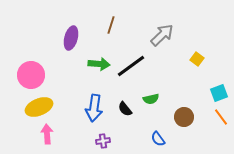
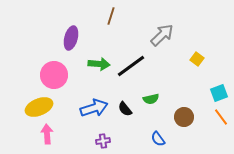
brown line: moved 9 px up
pink circle: moved 23 px right
blue arrow: rotated 116 degrees counterclockwise
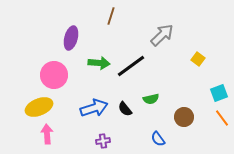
yellow square: moved 1 px right
green arrow: moved 1 px up
orange line: moved 1 px right, 1 px down
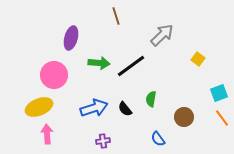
brown line: moved 5 px right; rotated 36 degrees counterclockwise
green semicircle: rotated 112 degrees clockwise
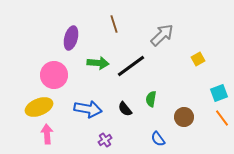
brown line: moved 2 px left, 8 px down
yellow square: rotated 24 degrees clockwise
green arrow: moved 1 px left
blue arrow: moved 6 px left, 1 px down; rotated 28 degrees clockwise
purple cross: moved 2 px right, 1 px up; rotated 24 degrees counterclockwise
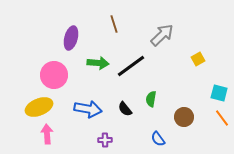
cyan square: rotated 36 degrees clockwise
purple cross: rotated 32 degrees clockwise
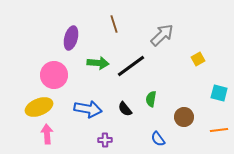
orange line: moved 3 px left, 12 px down; rotated 60 degrees counterclockwise
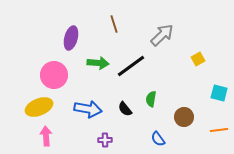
pink arrow: moved 1 px left, 2 px down
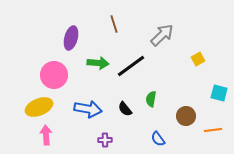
brown circle: moved 2 px right, 1 px up
orange line: moved 6 px left
pink arrow: moved 1 px up
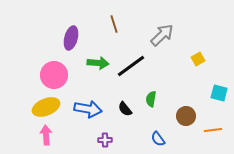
yellow ellipse: moved 7 px right
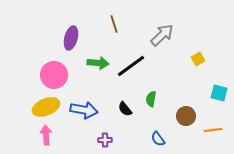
blue arrow: moved 4 px left, 1 px down
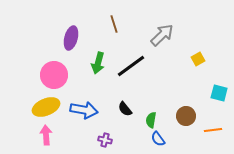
green arrow: rotated 100 degrees clockwise
green semicircle: moved 21 px down
purple cross: rotated 16 degrees clockwise
